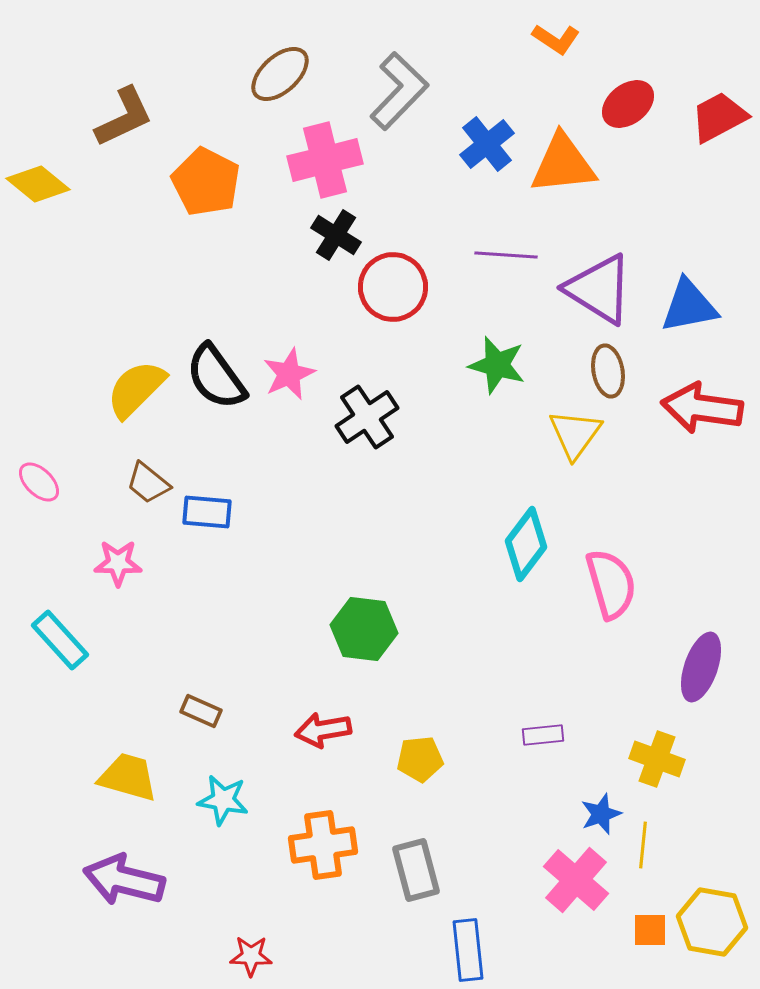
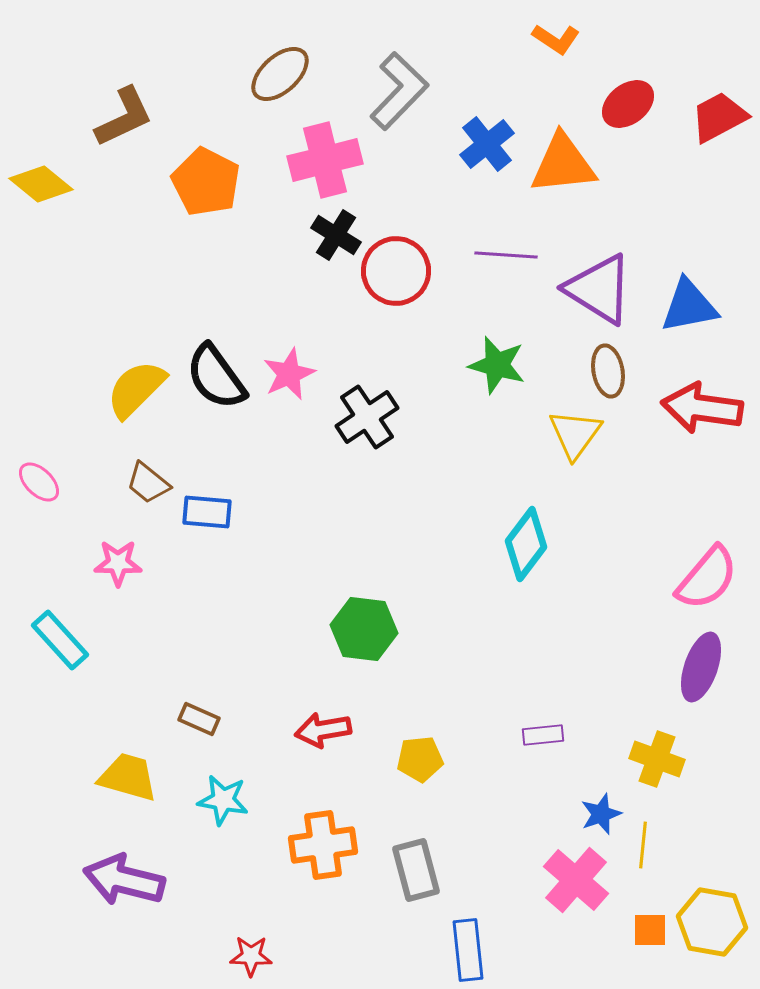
yellow diamond at (38, 184): moved 3 px right
red circle at (393, 287): moved 3 px right, 16 px up
pink semicircle at (611, 584): moved 96 px right, 6 px up; rotated 56 degrees clockwise
brown rectangle at (201, 711): moved 2 px left, 8 px down
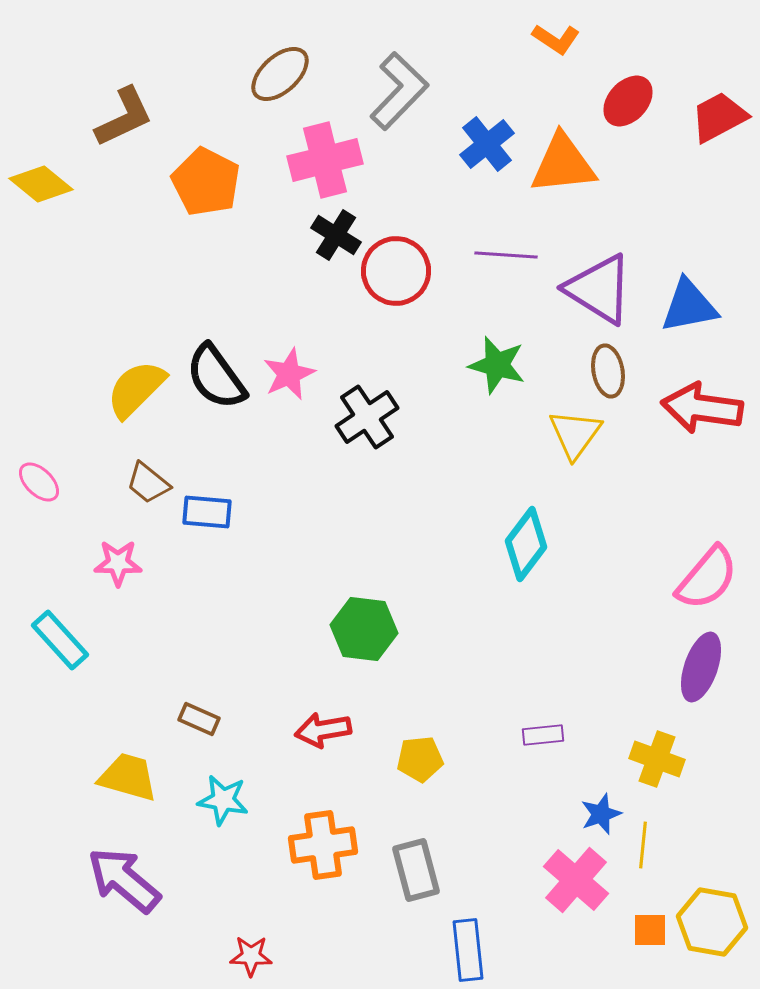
red ellipse at (628, 104): moved 3 px up; rotated 10 degrees counterclockwise
purple arrow at (124, 880): rotated 26 degrees clockwise
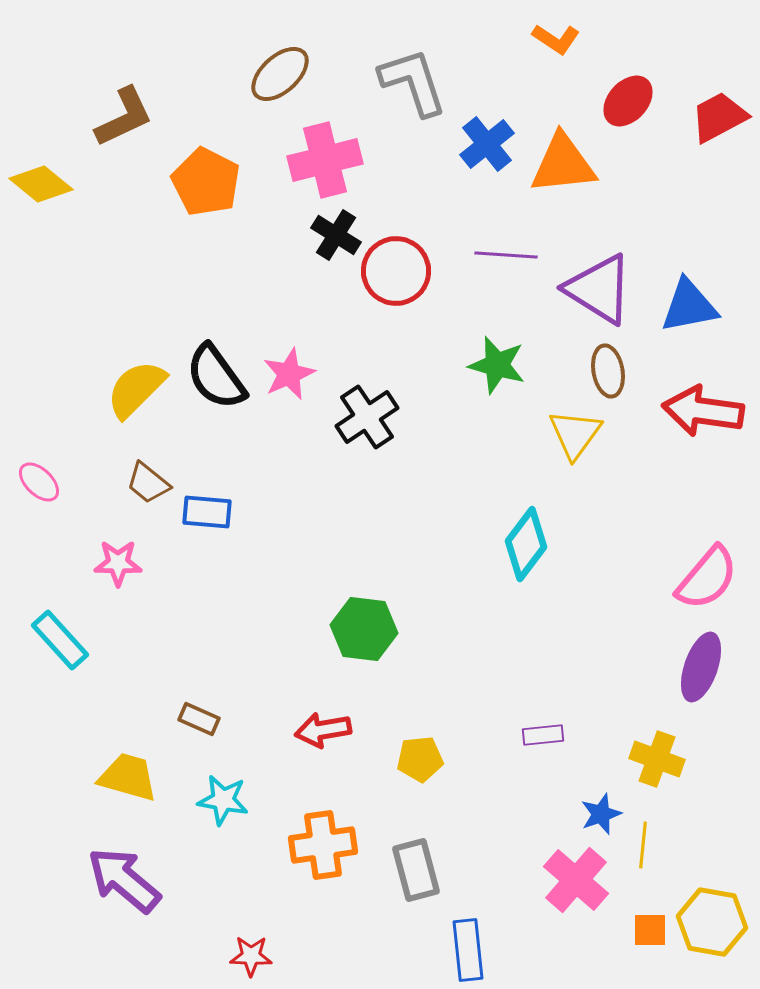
gray L-shape at (399, 91): moved 14 px right, 9 px up; rotated 62 degrees counterclockwise
red arrow at (702, 408): moved 1 px right, 3 px down
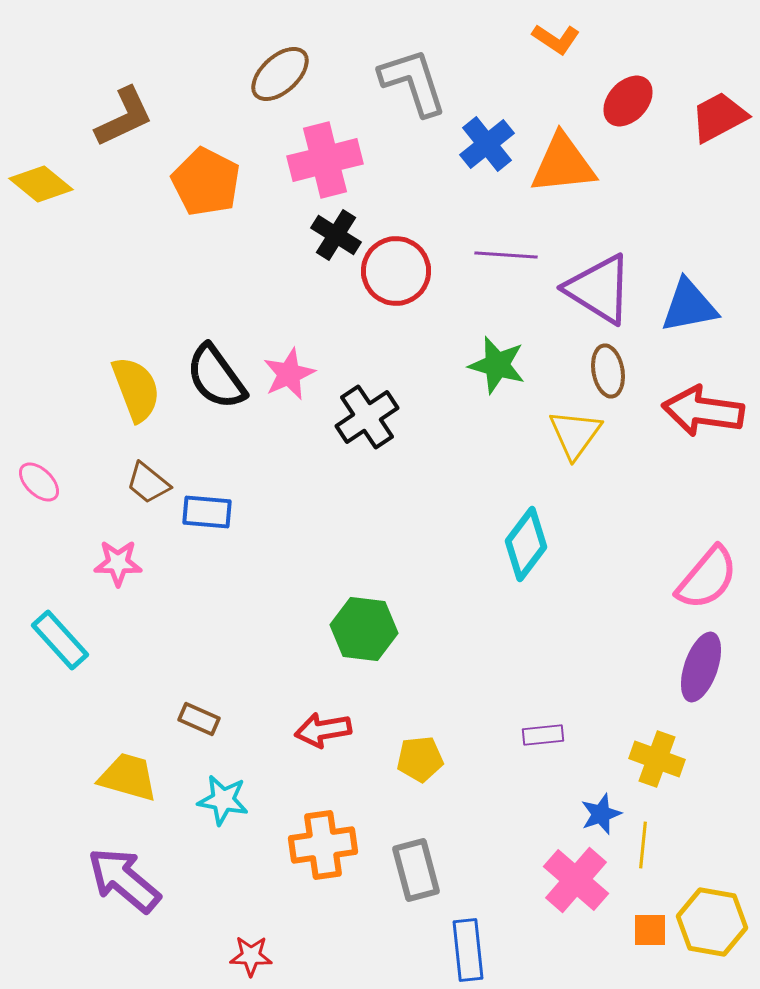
yellow semicircle at (136, 389): rotated 114 degrees clockwise
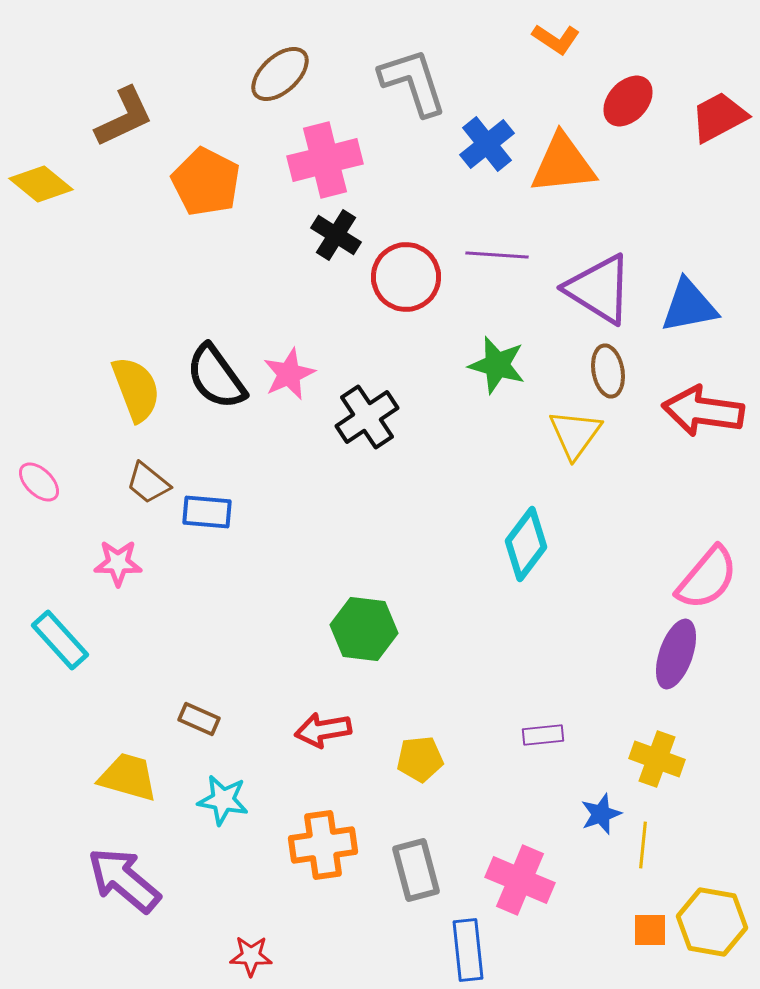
purple line at (506, 255): moved 9 px left
red circle at (396, 271): moved 10 px right, 6 px down
purple ellipse at (701, 667): moved 25 px left, 13 px up
pink cross at (576, 880): moved 56 px left; rotated 18 degrees counterclockwise
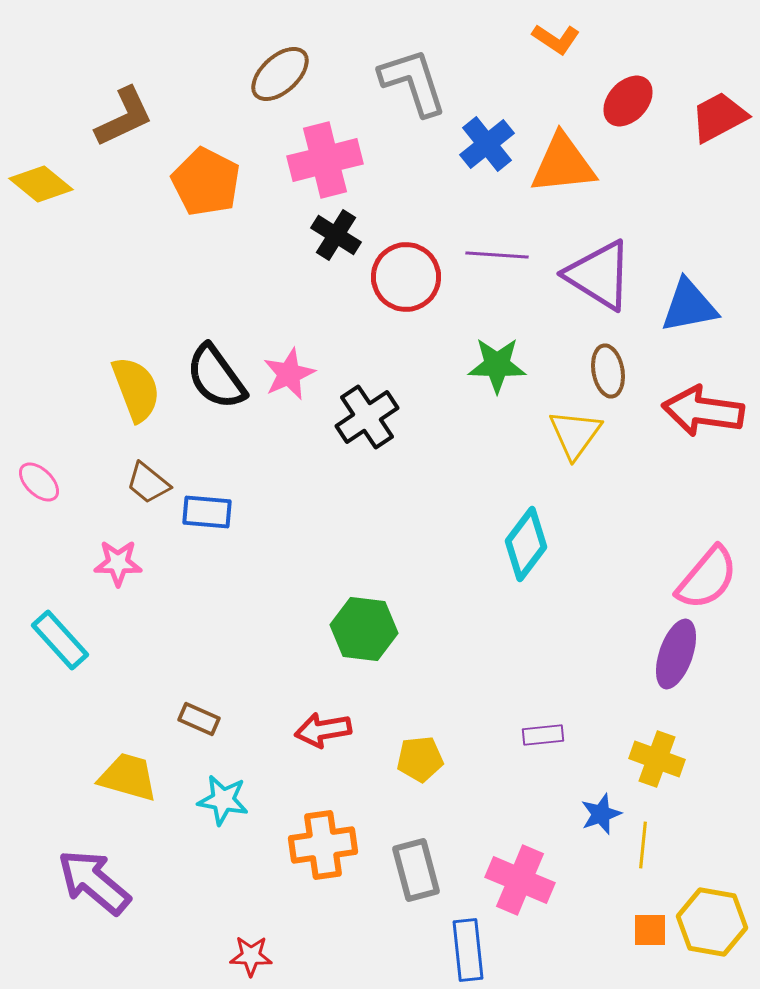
purple triangle at (599, 289): moved 14 px up
green star at (497, 365): rotated 14 degrees counterclockwise
purple arrow at (124, 880): moved 30 px left, 2 px down
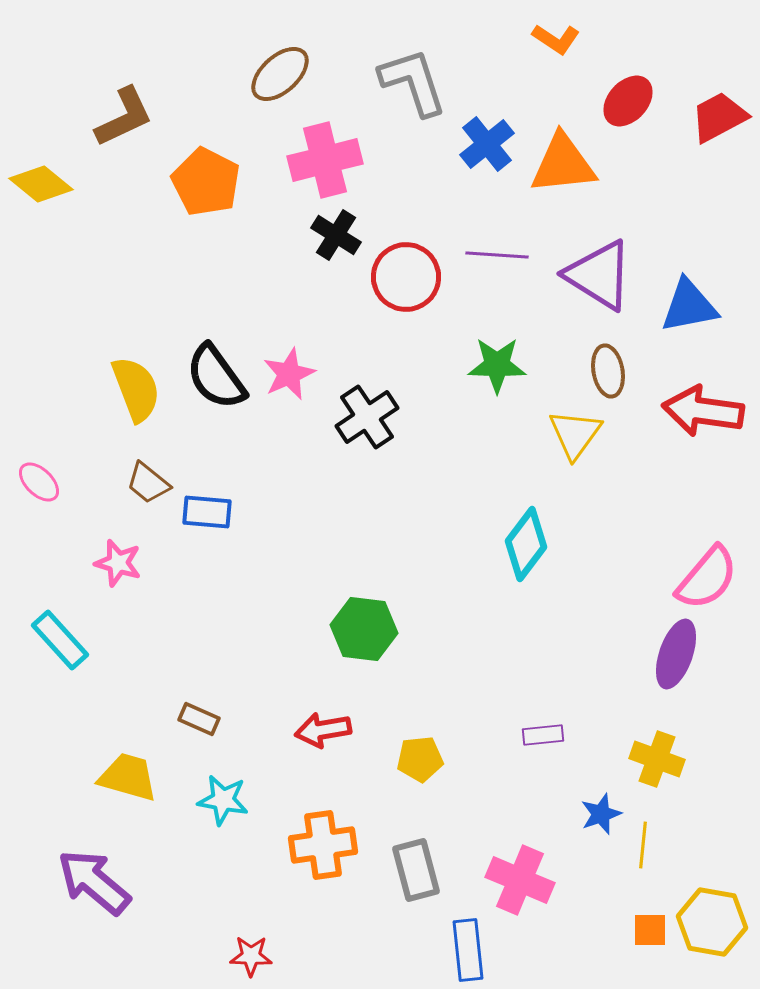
pink star at (118, 563): rotated 15 degrees clockwise
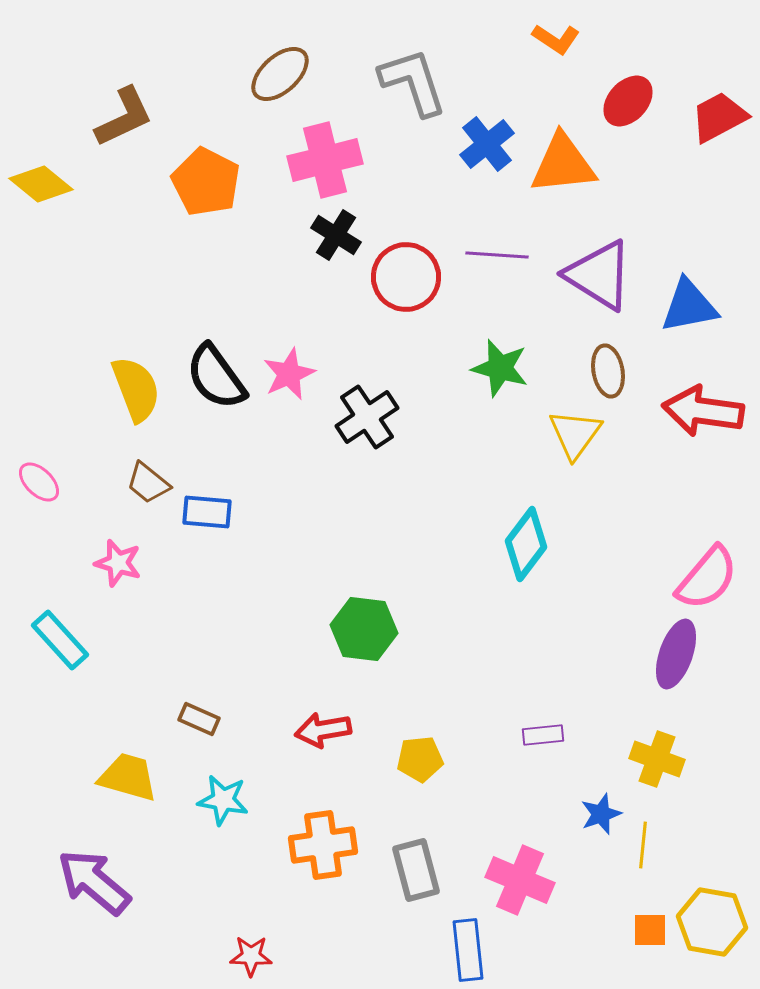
green star at (497, 365): moved 3 px right, 3 px down; rotated 14 degrees clockwise
